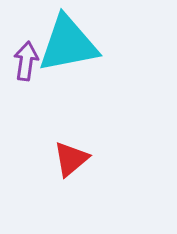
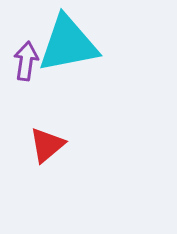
red triangle: moved 24 px left, 14 px up
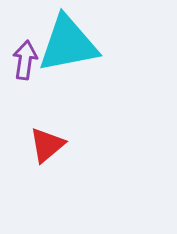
purple arrow: moved 1 px left, 1 px up
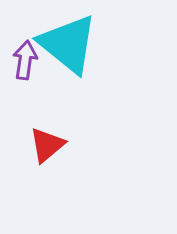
cyan triangle: rotated 50 degrees clockwise
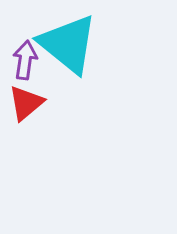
red triangle: moved 21 px left, 42 px up
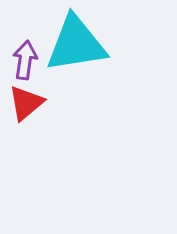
cyan triangle: moved 8 px right; rotated 48 degrees counterclockwise
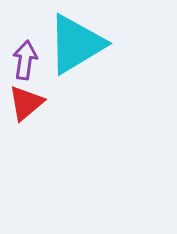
cyan triangle: rotated 22 degrees counterclockwise
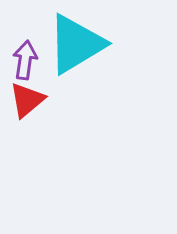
red triangle: moved 1 px right, 3 px up
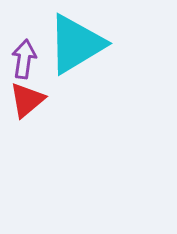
purple arrow: moved 1 px left, 1 px up
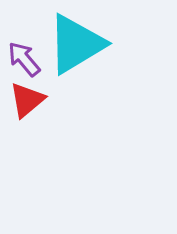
purple arrow: rotated 48 degrees counterclockwise
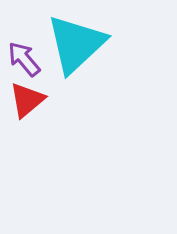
cyan triangle: rotated 12 degrees counterclockwise
